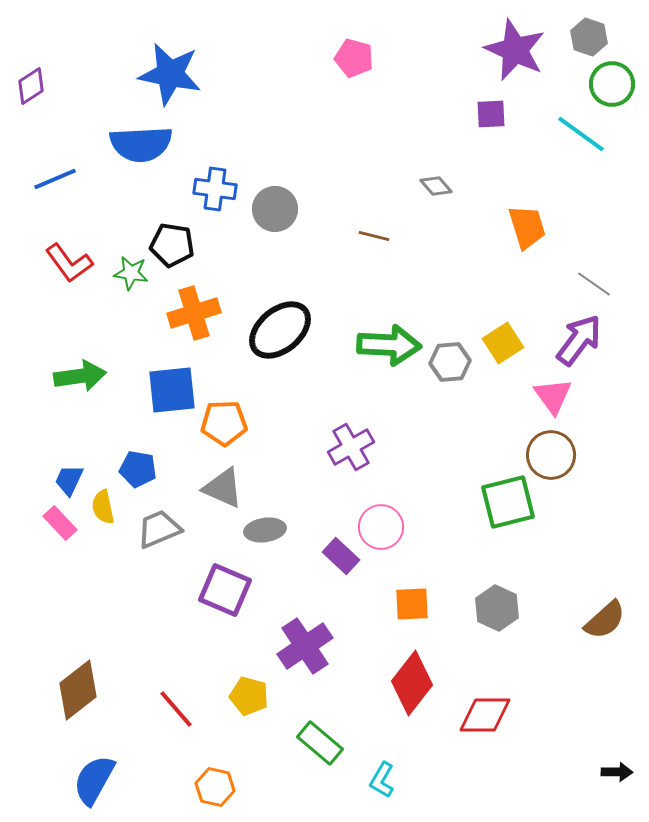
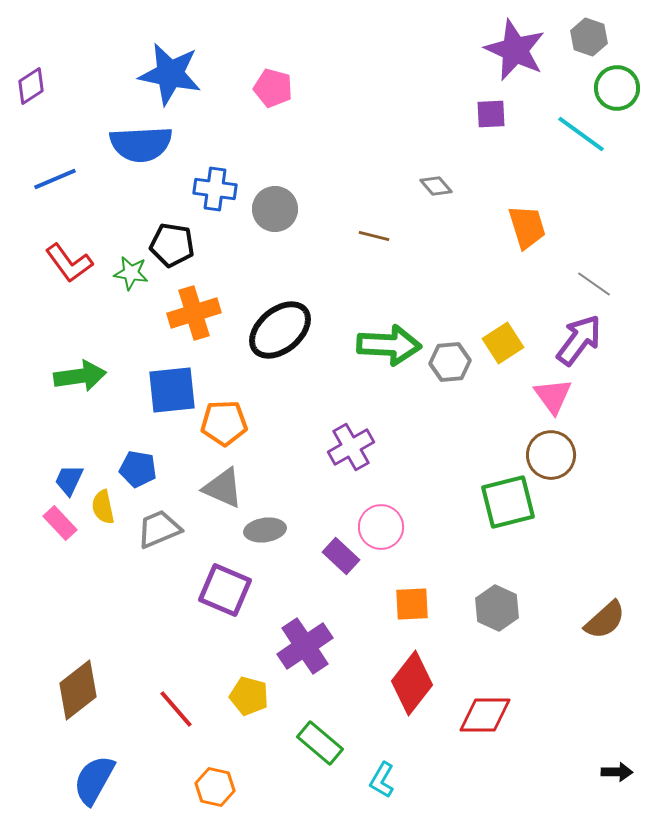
pink pentagon at (354, 58): moved 81 px left, 30 px down
green circle at (612, 84): moved 5 px right, 4 px down
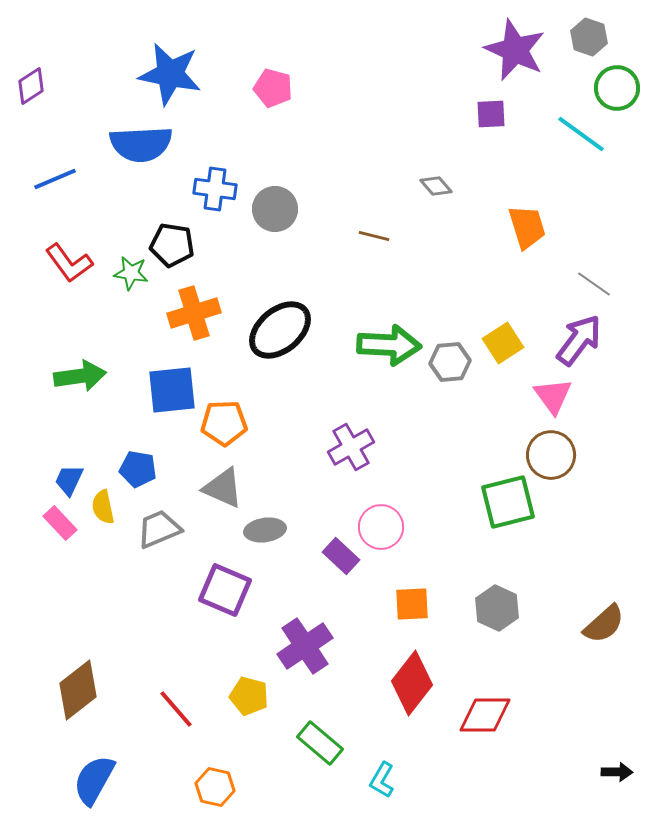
brown semicircle at (605, 620): moved 1 px left, 4 px down
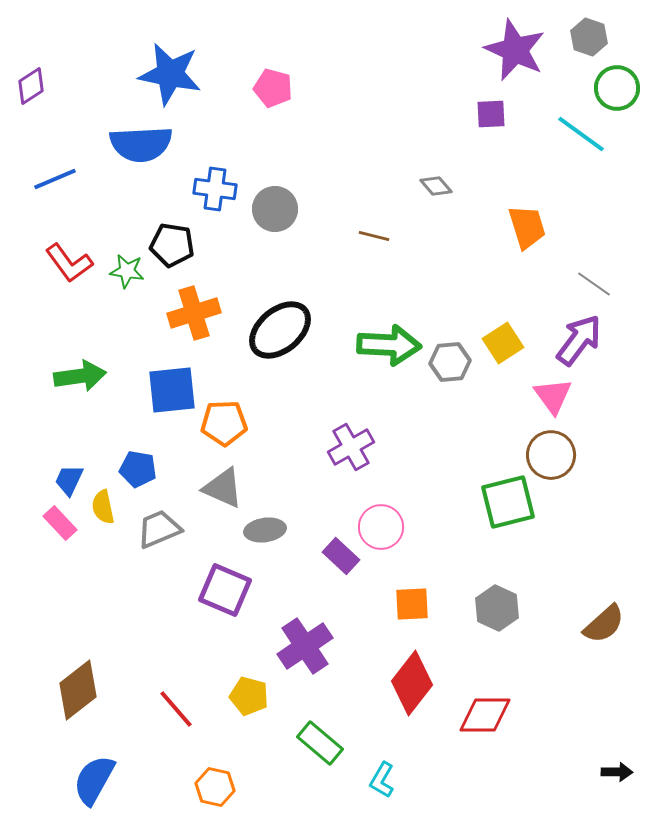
green star at (131, 273): moved 4 px left, 2 px up
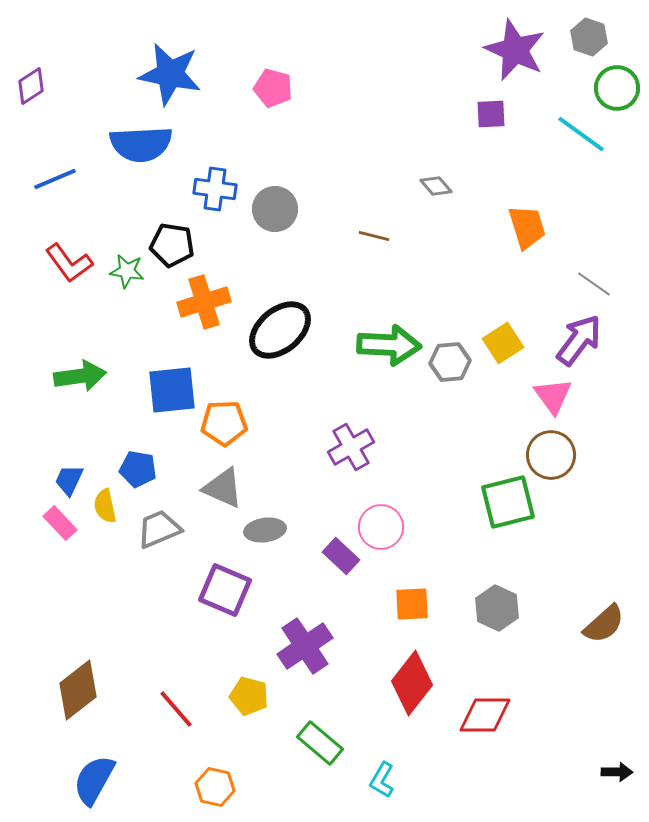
orange cross at (194, 313): moved 10 px right, 11 px up
yellow semicircle at (103, 507): moved 2 px right, 1 px up
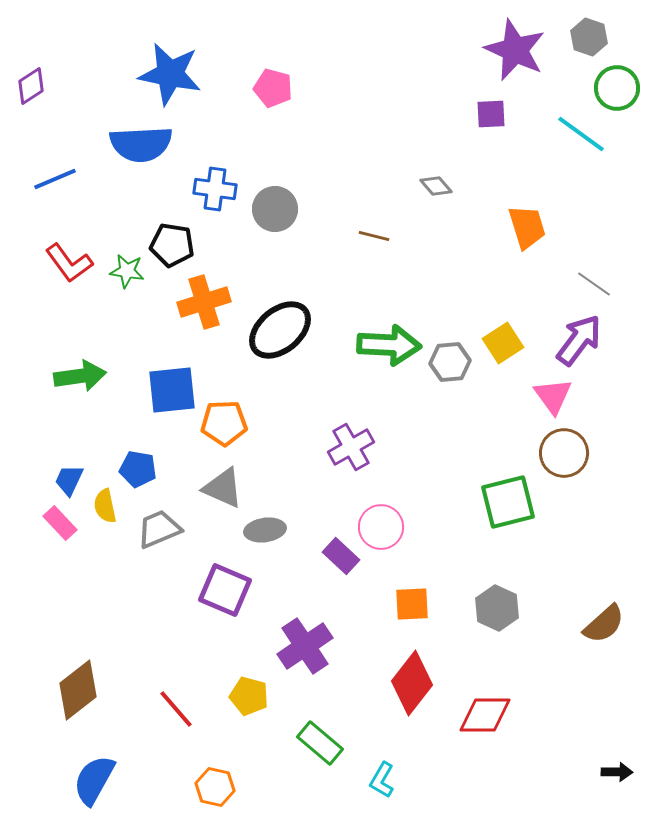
brown circle at (551, 455): moved 13 px right, 2 px up
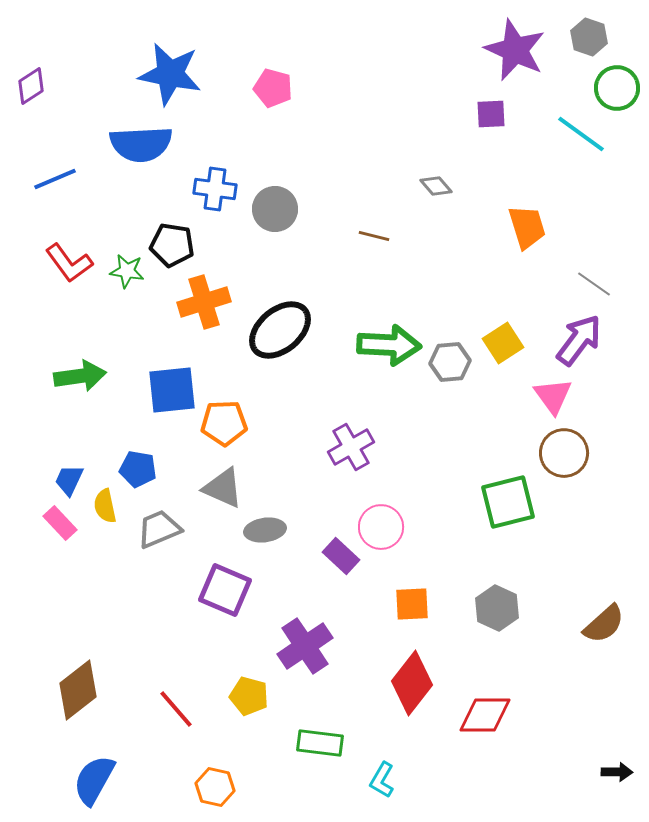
green rectangle at (320, 743): rotated 33 degrees counterclockwise
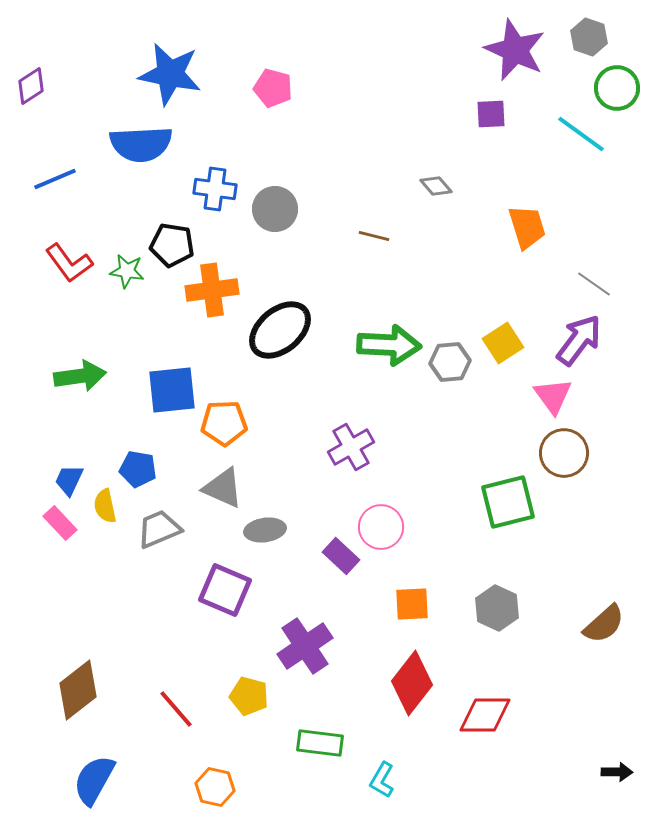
orange cross at (204, 302): moved 8 px right, 12 px up; rotated 9 degrees clockwise
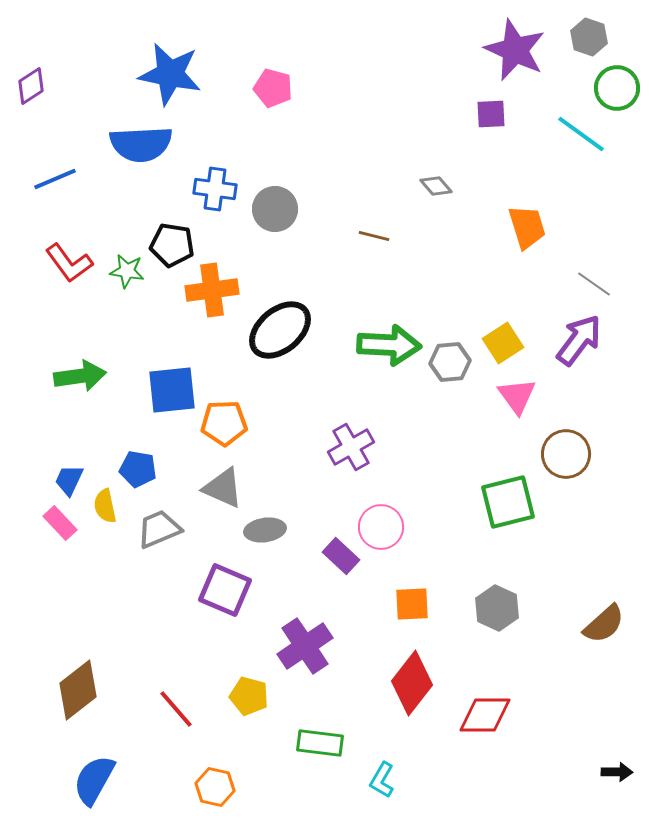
pink triangle at (553, 396): moved 36 px left
brown circle at (564, 453): moved 2 px right, 1 px down
